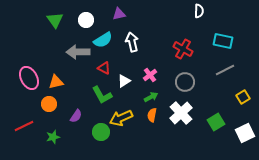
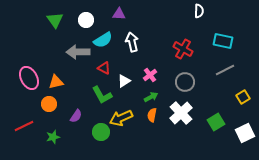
purple triangle: rotated 16 degrees clockwise
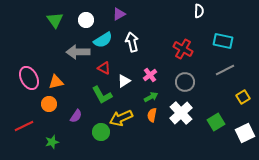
purple triangle: rotated 32 degrees counterclockwise
green star: moved 1 px left, 5 px down
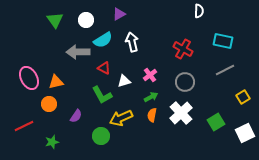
white triangle: rotated 16 degrees clockwise
green circle: moved 4 px down
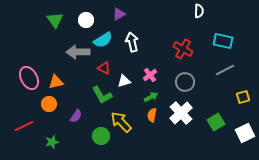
yellow square: rotated 16 degrees clockwise
yellow arrow: moved 4 px down; rotated 70 degrees clockwise
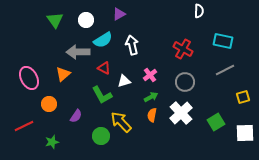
white arrow: moved 3 px down
orange triangle: moved 7 px right, 8 px up; rotated 28 degrees counterclockwise
white square: rotated 24 degrees clockwise
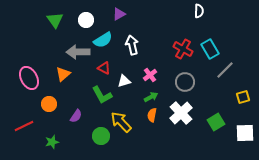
cyan rectangle: moved 13 px left, 8 px down; rotated 48 degrees clockwise
gray line: rotated 18 degrees counterclockwise
